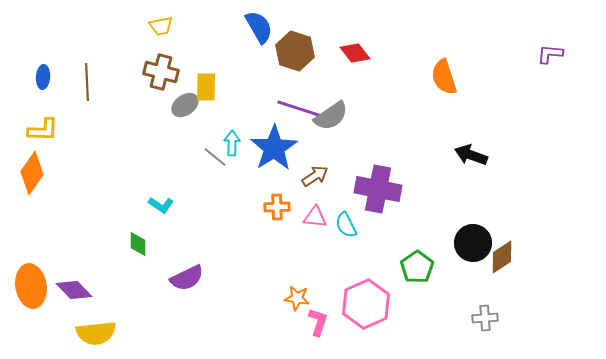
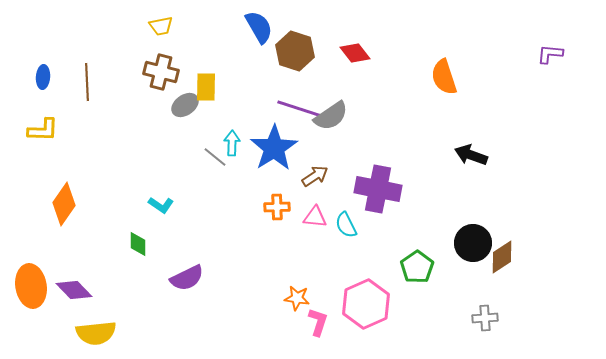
orange diamond: moved 32 px right, 31 px down
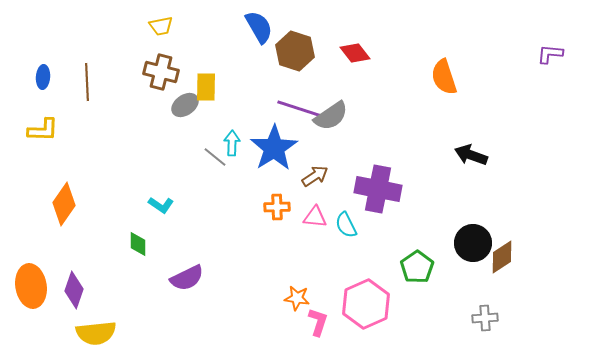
purple diamond: rotated 63 degrees clockwise
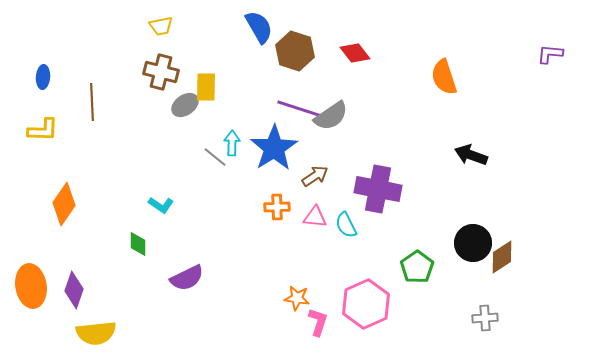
brown line: moved 5 px right, 20 px down
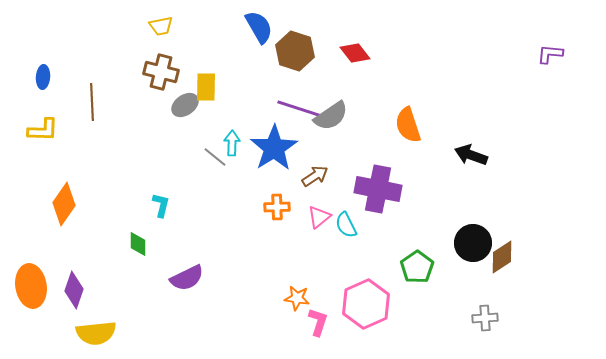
orange semicircle: moved 36 px left, 48 px down
cyan L-shape: rotated 110 degrees counterclockwise
pink triangle: moved 4 px right; rotated 45 degrees counterclockwise
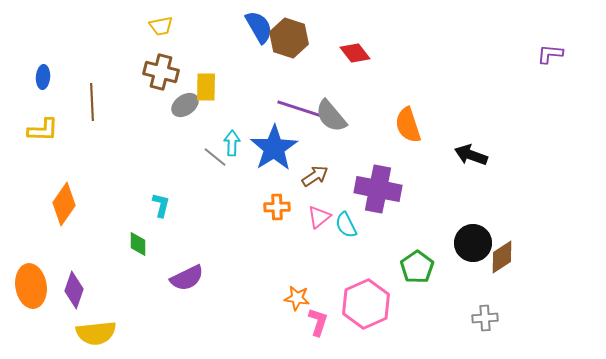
brown hexagon: moved 6 px left, 13 px up
gray semicircle: rotated 84 degrees clockwise
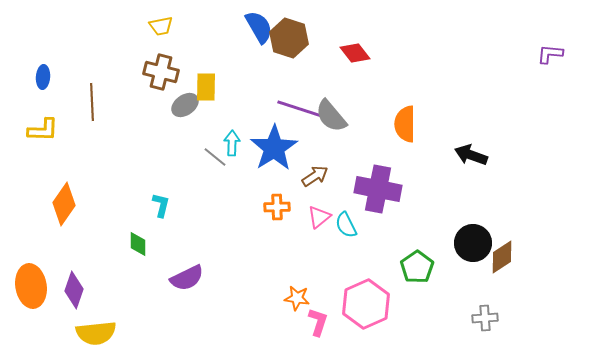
orange semicircle: moved 3 px left, 1 px up; rotated 18 degrees clockwise
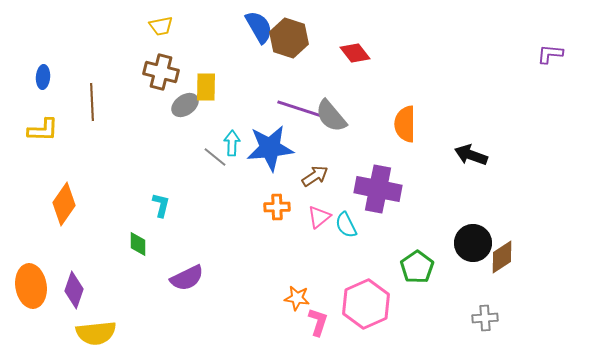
blue star: moved 4 px left; rotated 27 degrees clockwise
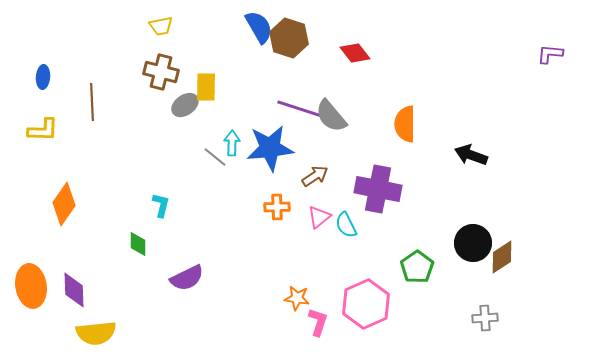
purple diamond: rotated 21 degrees counterclockwise
